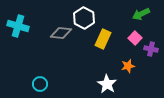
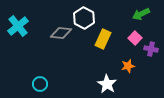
cyan cross: rotated 35 degrees clockwise
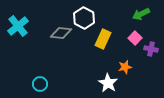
orange star: moved 3 px left, 1 px down
white star: moved 1 px right, 1 px up
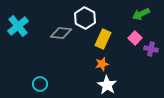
white hexagon: moved 1 px right
orange star: moved 23 px left, 3 px up
white star: moved 1 px left, 2 px down
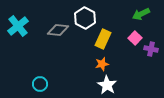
gray diamond: moved 3 px left, 3 px up
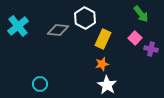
green arrow: rotated 102 degrees counterclockwise
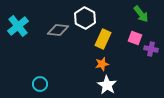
pink square: rotated 24 degrees counterclockwise
